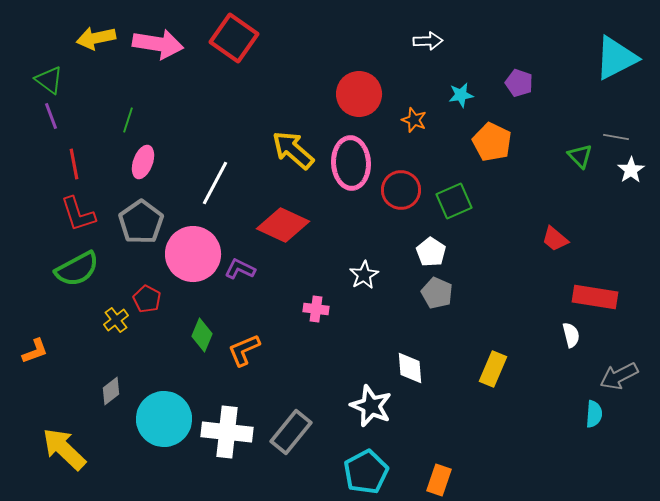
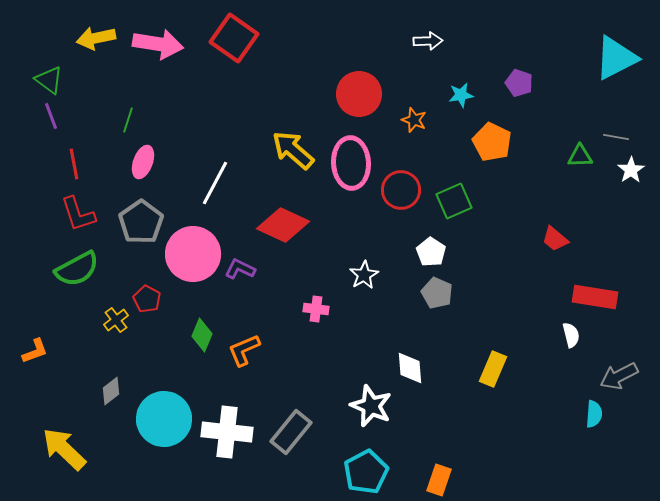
green triangle at (580, 156): rotated 48 degrees counterclockwise
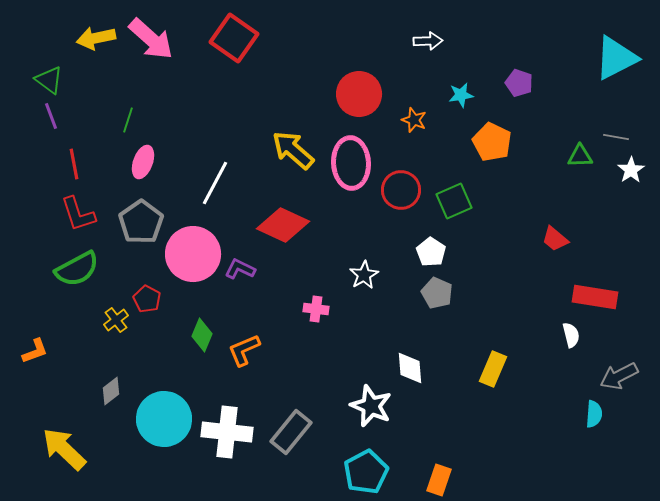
pink arrow at (158, 44): moved 7 px left, 5 px up; rotated 33 degrees clockwise
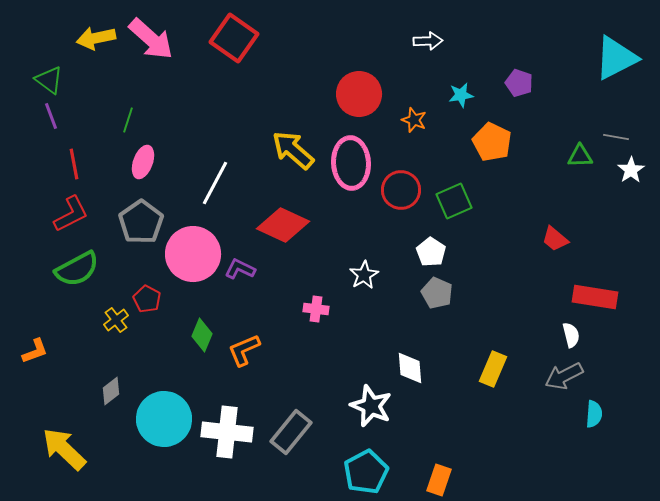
red L-shape at (78, 214): moved 7 px left; rotated 99 degrees counterclockwise
gray arrow at (619, 376): moved 55 px left
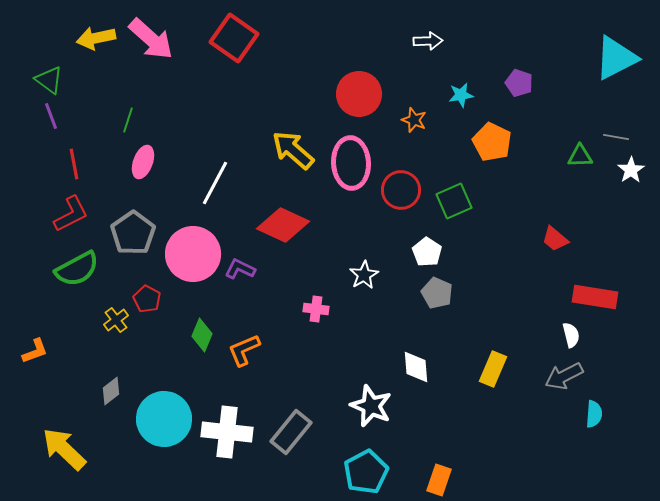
gray pentagon at (141, 222): moved 8 px left, 11 px down
white pentagon at (431, 252): moved 4 px left
white diamond at (410, 368): moved 6 px right, 1 px up
